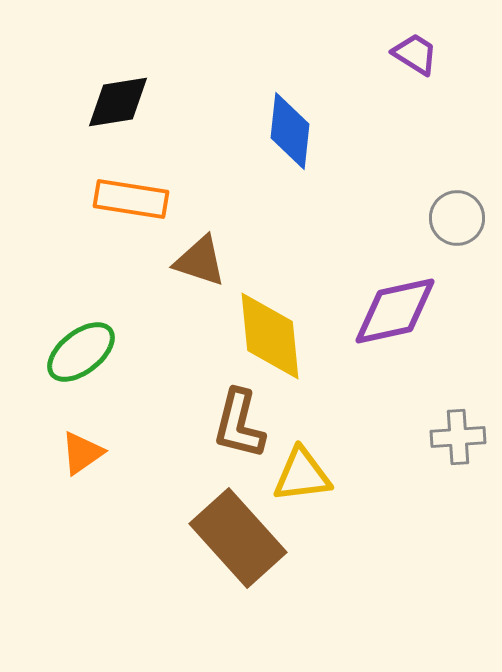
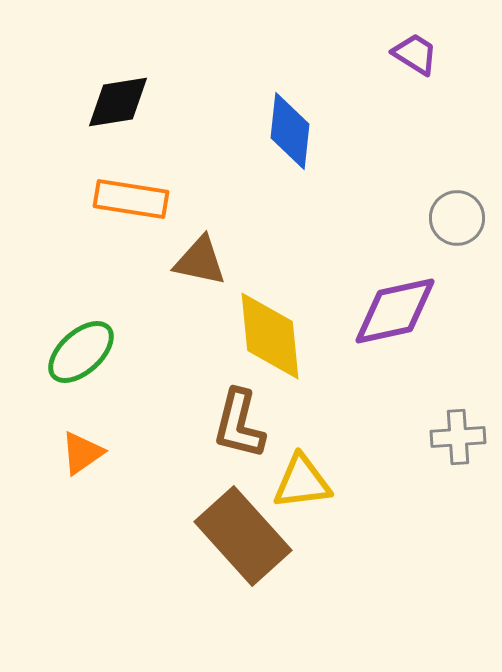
brown triangle: rotated 6 degrees counterclockwise
green ellipse: rotated 4 degrees counterclockwise
yellow triangle: moved 7 px down
brown rectangle: moved 5 px right, 2 px up
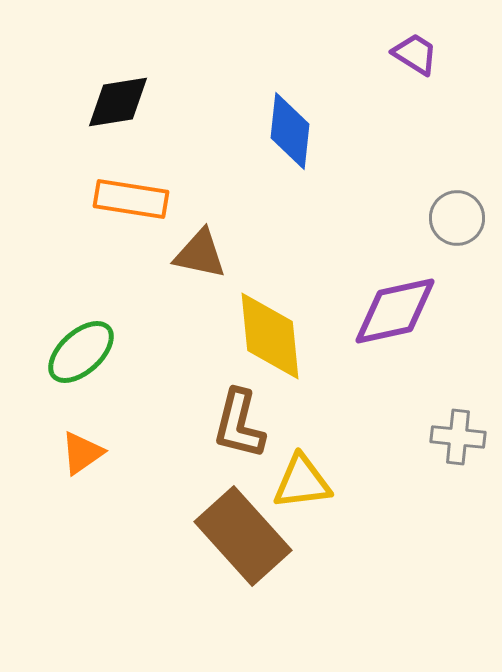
brown triangle: moved 7 px up
gray cross: rotated 10 degrees clockwise
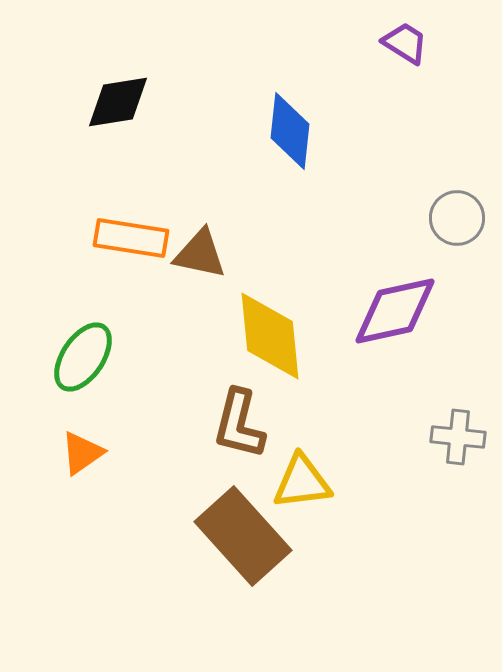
purple trapezoid: moved 10 px left, 11 px up
orange rectangle: moved 39 px down
green ellipse: moved 2 px right, 5 px down; rotated 14 degrees counterclockwise
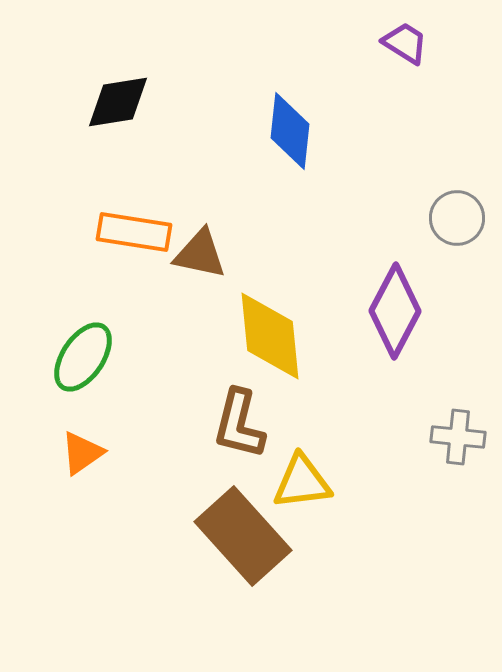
orange rectangle: moved 3 px right, 6 px up
purple diamond: rotated 50 degrees counterclockwise
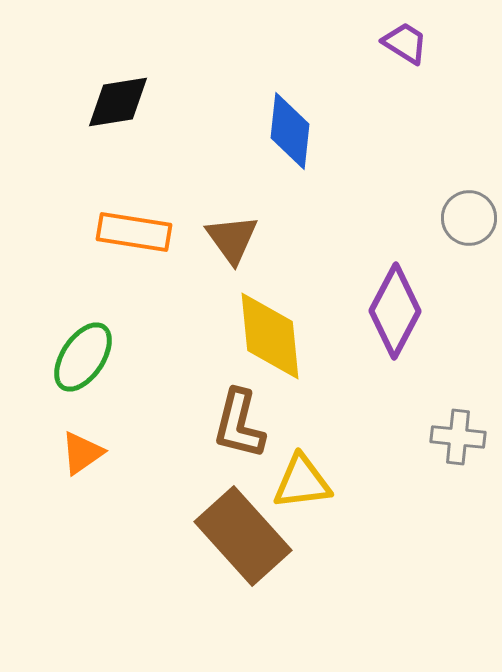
gray circle: moved 12 px right
brown triangle: moved 32 px right, 15 px up; rotated 42 degrees clockwise
